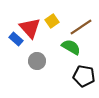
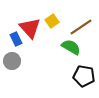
blue rectangle: rotated 24 degrees clockwise
gray circle: moved 25 px left
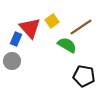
blue rectangle: rotated 48 degrees clockwise
green semicircle: moved 4 px left, 2 px up
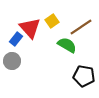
blue rectangle: rotated 16 degrees clockwise
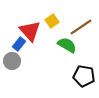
red triangle: moved 3 px down
blue rectangle: moved 3 px right, 5 px down
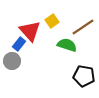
brown line: moved 2 px right
green semicircle: rotated 12 degrees counterclockwise
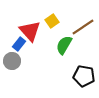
green semicircle: moved 3 px left; rotated 78 degrees counterclockwise
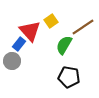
yellow square: moved 1 px left
black pentagon: moved 15 px left, 1 px down
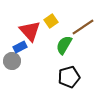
blue rectangle: moved 1 px right, 3 px down; rotated 24 degrees clockwise
black pentagon: rotated 25 degrees counterclockwise
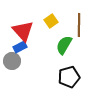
brown line: moved 4 px left, 2 px up; rotated 55 degrees counterclockwise
red triangle: moved 7 px left
